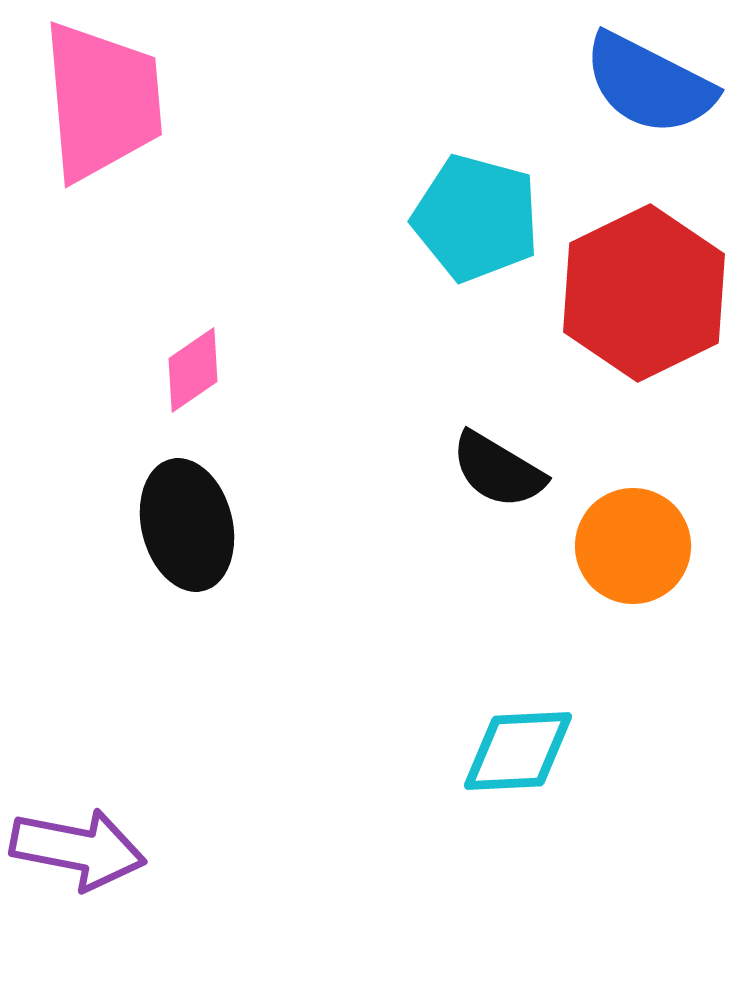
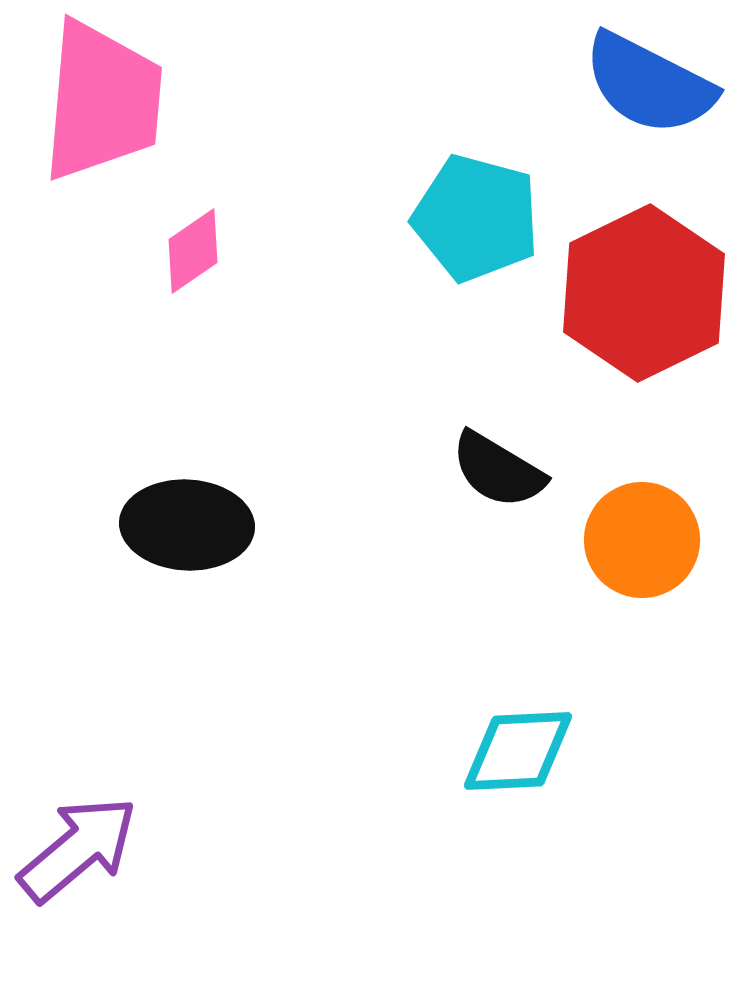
pink trapezoid: rotated 10 degrees clockwise
pink diamond: moved 119 px up
black ellipse: rotated 73 degrees counterclockwise
orange circle: moved 9 px right, 6 px up
purple arrow: rotated 51 degrees counterclockwise
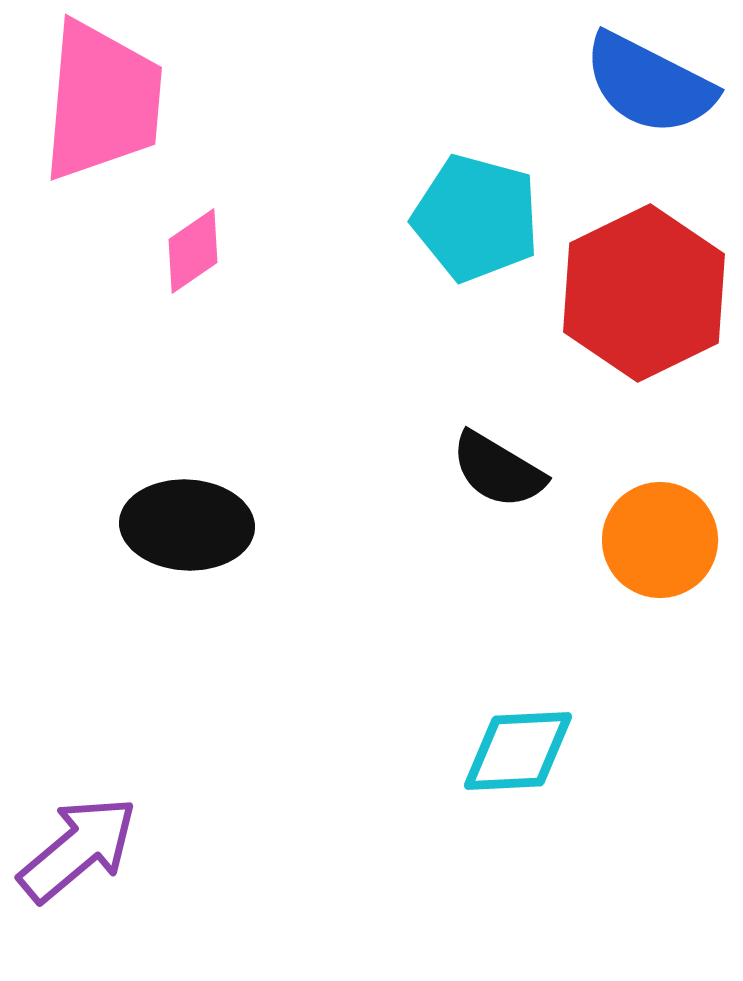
orange circle: moved 18 px right
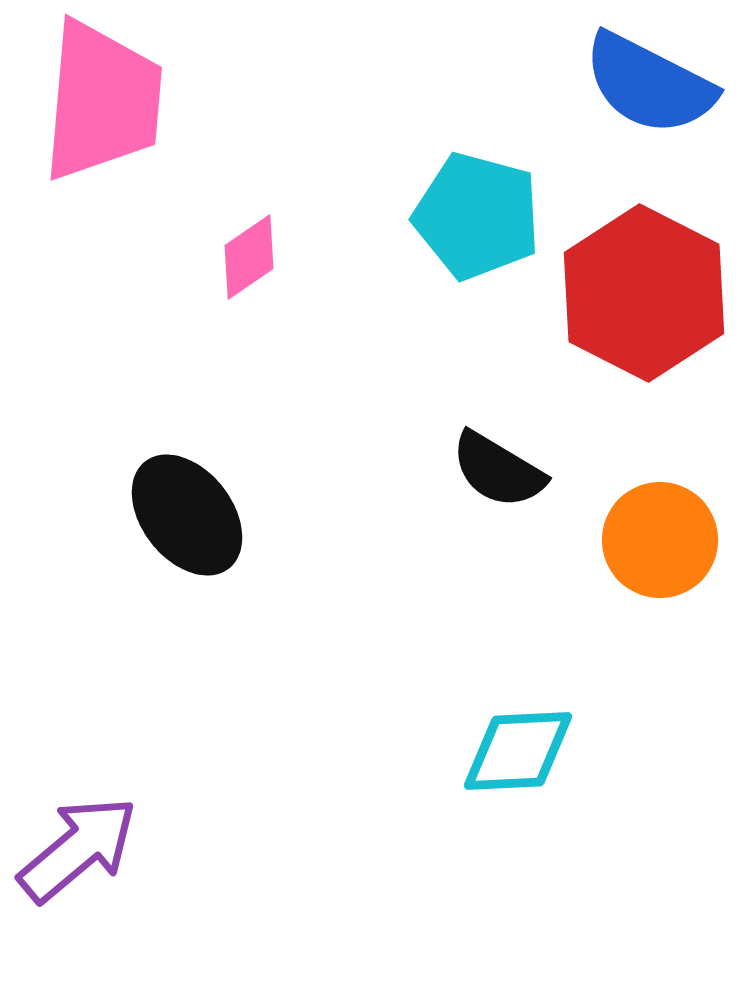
cyan pentagon: moved 1 px right, 2 px up
pink diamond: moved 56 px right, 6 px down
red hexagon: rotated 7 degrees counterclockwise
black ellipse: moved 10 px up; rotated 49 degrees clockwise
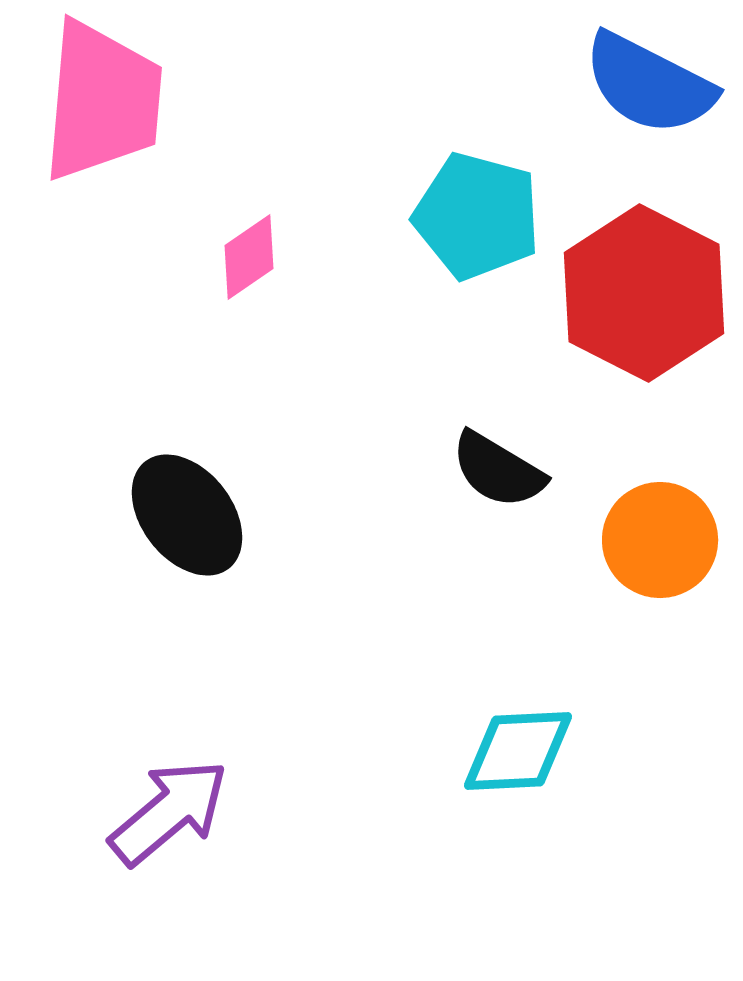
purple arrow: moved 91 px right, 37 px up
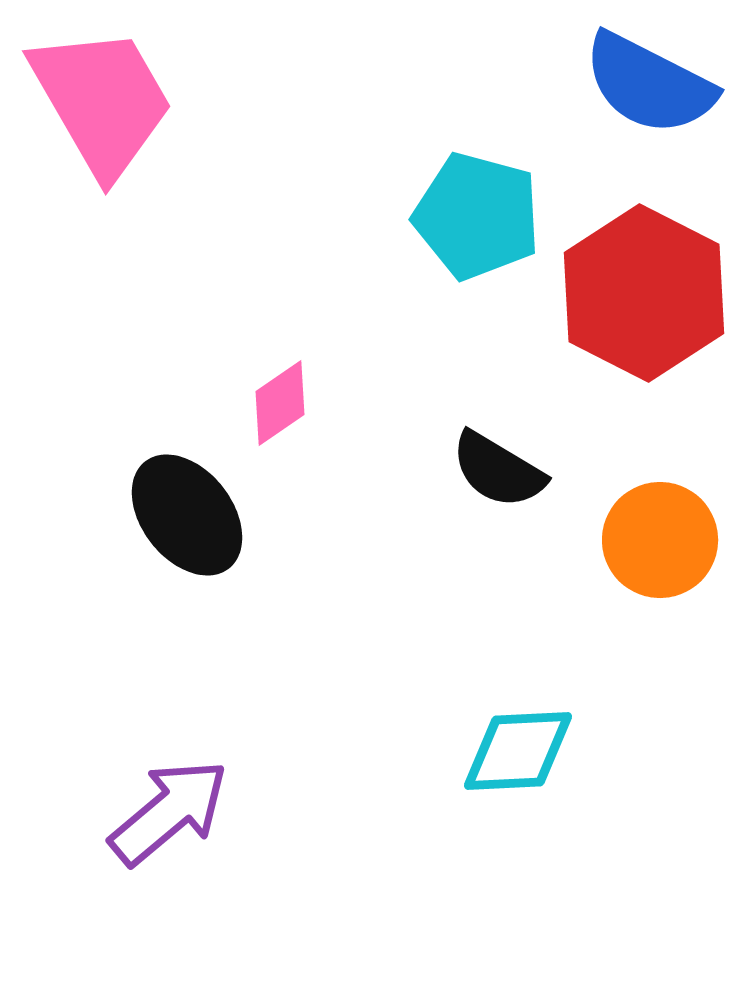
pink trapezoid: rotated 35 degrees counterclockwise
pink diamond: moved 31 px right, 146 px down
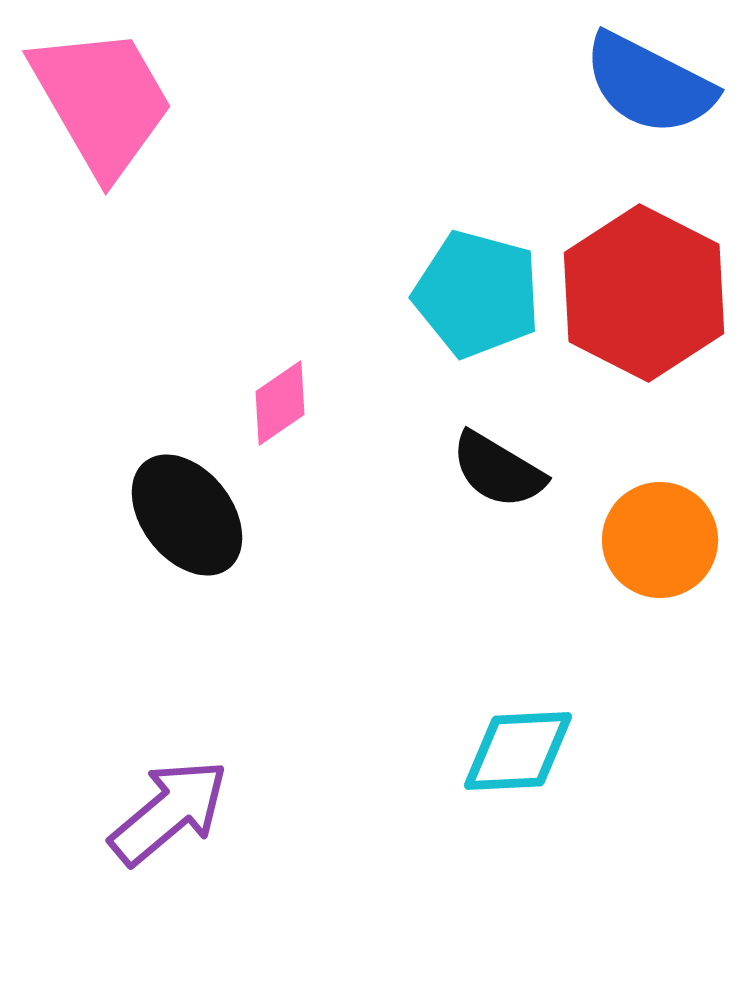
cyan pentagon: moved 78 px down
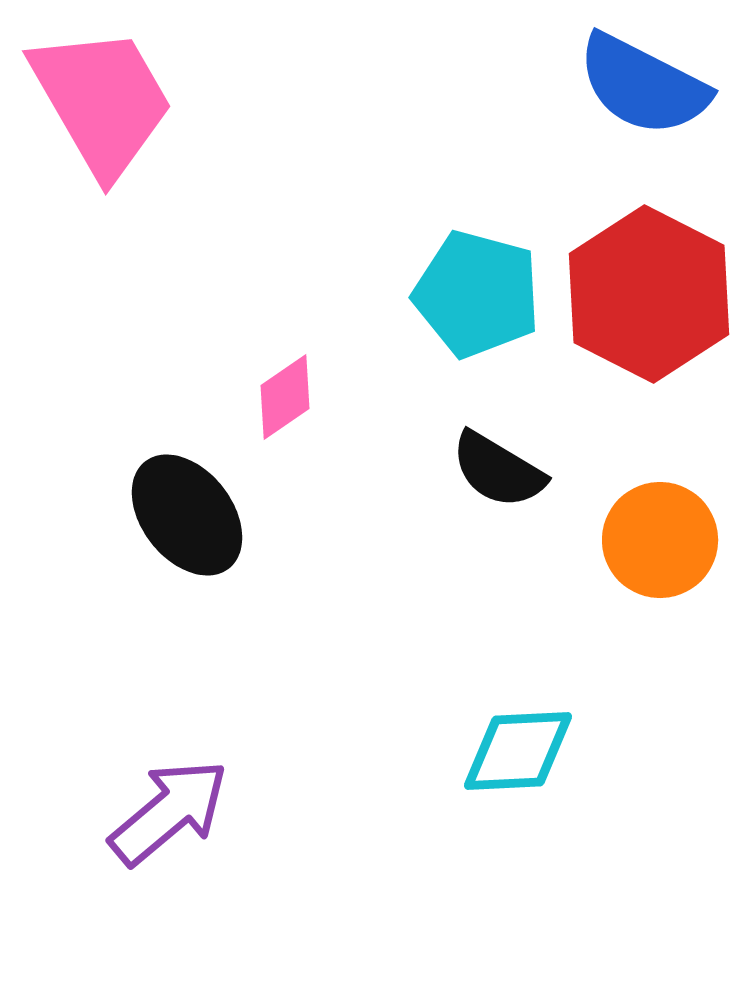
blue semicircle: moved 6 px left, 1 px down
red hexagon: moved 5 px right, 1 px down
pink diamond: moved 5 px right, 6 px up
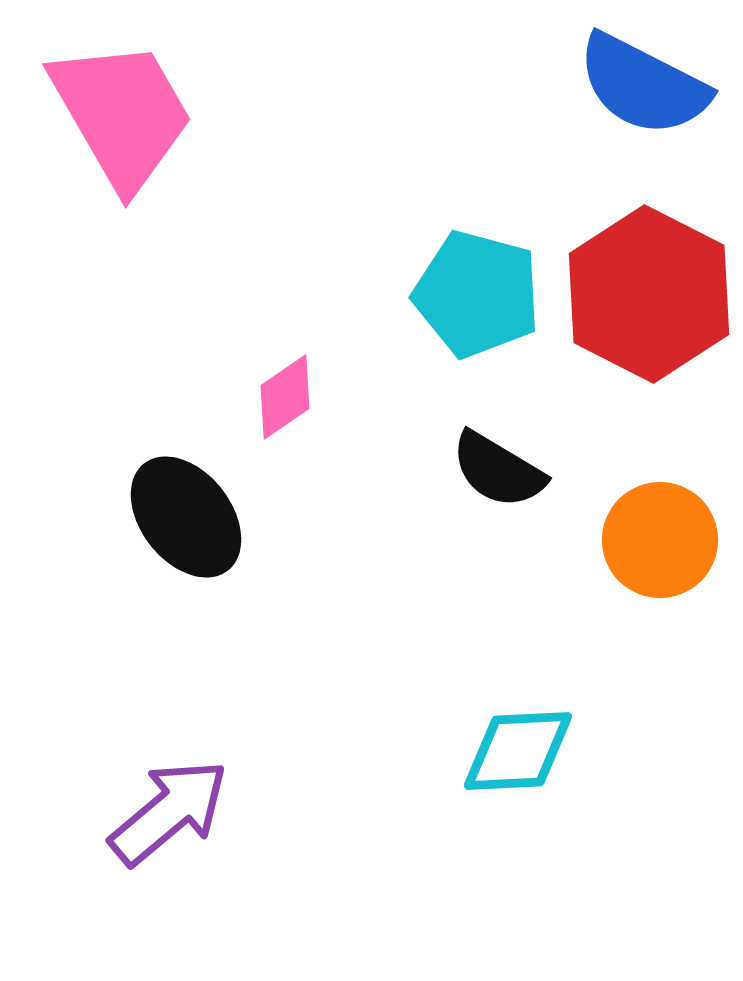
pink trapezoid: moved 20 px right, 13 px down
black ellipse: moved 1 px left, 2 px down
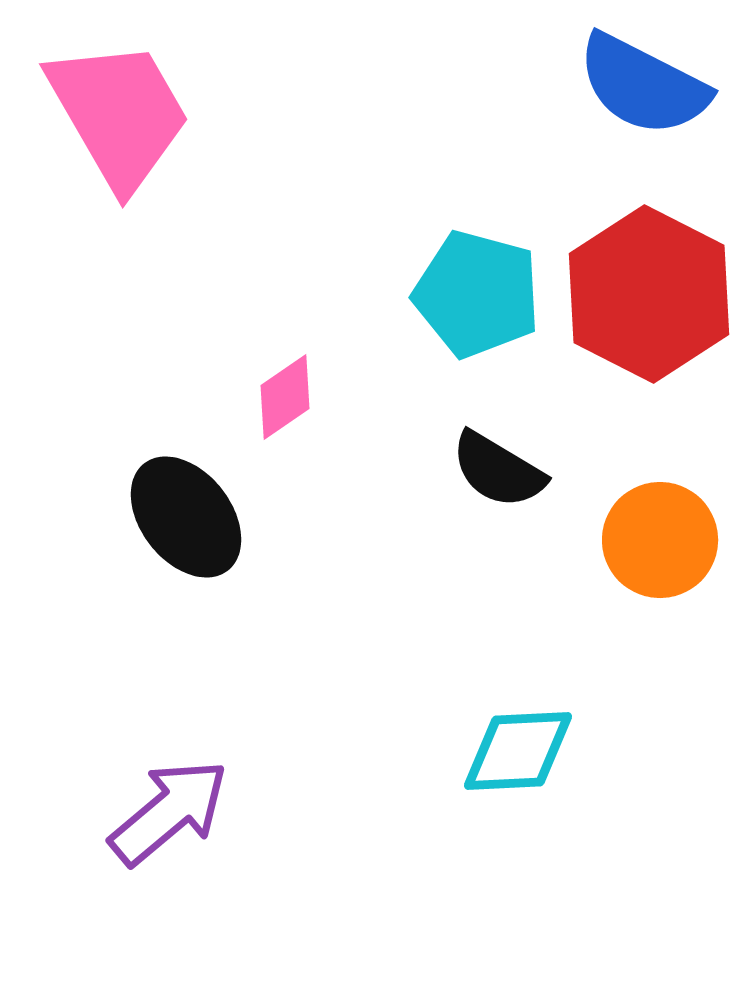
pink trapezoid: moved 3 px left
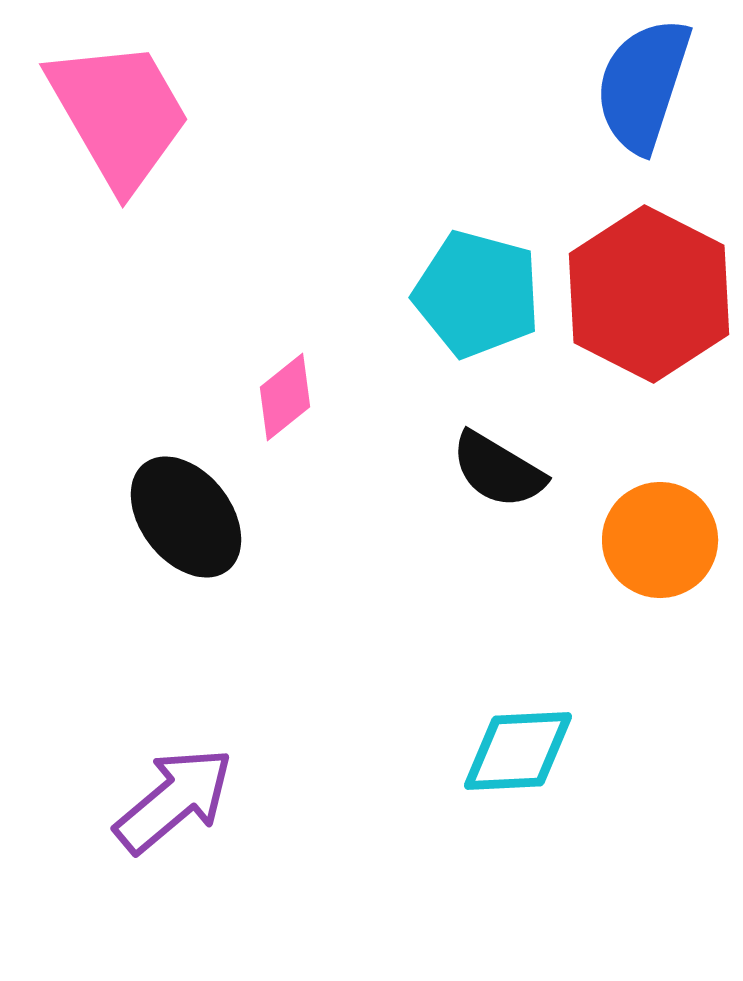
blue semicircle: rotated 81 degrees clockwise
pink diamond: rotated 4 degrees counterclockwise
purple arrow: moved 5 px right, 12 px up
